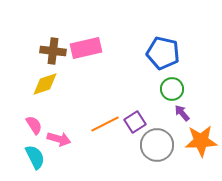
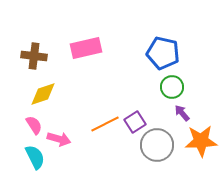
brown cross: moved 19 px left, 5 px down
yellow diamond: moved 2 px left, 10 px down
green circle: moved 2 px up
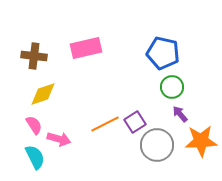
purple arrow: moved 2 px left, 1 px down
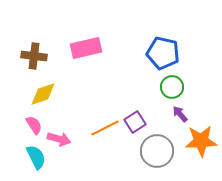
orange line: moved 4 px down
gray circle: moved 6 px down
cyan semicircle: moved 1 px right
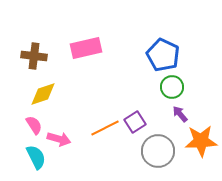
blue pentagon: moved 2 px down; rotated 12 degrees clockwise
gray circle: moved 1 px right
